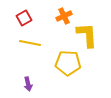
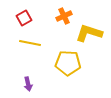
yellow L-shape: moved 2 px right, 2 px up; rotated 68 degrees counterclockwise
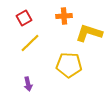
orange cross: rotated 21 degrees clockwise
yellow line: rotated 55 degrees counterclockwise
yellow pentagon: moved 1 px right, 2 px down
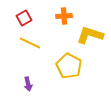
yellow L-shape: moved 1 px right, 2 px down
yellow line: rotated 70 degrees clockwise
yellow pentagon: moved 1 px down; rotated 25 degrees clockwise
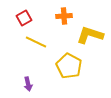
yellow line: moved 6 px right, 1 px up
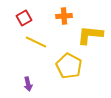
yellow L-shape: rotated 12 degrees counterclockwise
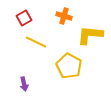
orange cross: rotated 21 degrees clockwise
purple arrow: moved 4 px left
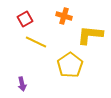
red square: moved 1 px right, 1 px down
yellow pentagon: moved 1 px right, 1 px up; rotated 10 degrees clockwise
purple arrow: moved 2 px left
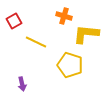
red square: moved 11 px left, 2 px down
yellow L-shape: moved 4 px left, 1 px up
yellow pentagon: rotated 20 degrees counterclockwise
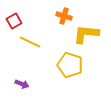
yellow line: moved 6 px left
purple arrow: rotated 56 degrees counterclockwise
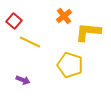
orange cross: rotated 35 degrees clockwise
red square: rotated 21 degrees counterclockwise
yellow L-shape: moved 2 px right, 2 px up
purple arrow: moved 1 px right, 4 px up
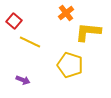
orange cross: moved 2 px right, 3 px up
